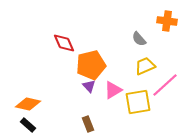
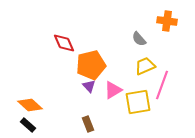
pink line: moved 3 px left; rotated 28 degrees counterclockwise
orange diamond: moved 2 px right, 1 px down; rotated 30 degrees clockwise
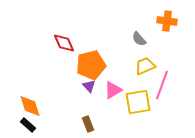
orange diamond: moved 1 px down; rotated 30 degrees clockwise
